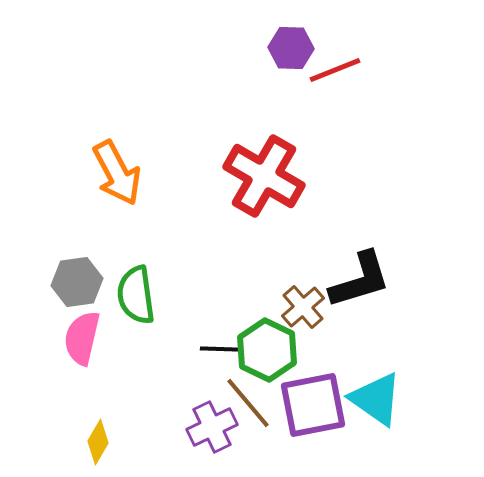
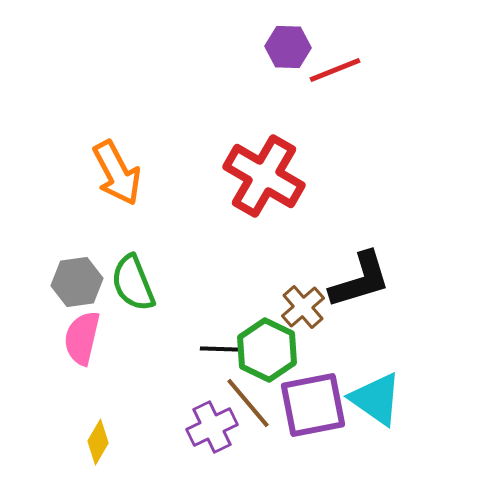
purple hexagon: moved 3 px left, 1 px up
green semicircle: moved 3 px left, 12 px up; rotated 14 degrees counterclockwise
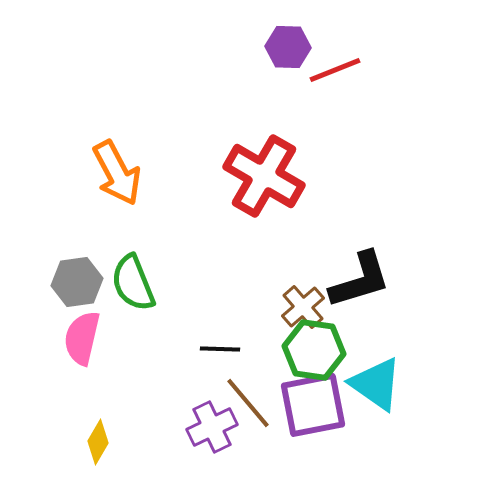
green hexagon: moved 47 px right; rotated 18 degrees counterclockwise
cyan triangle: moved 15 px up
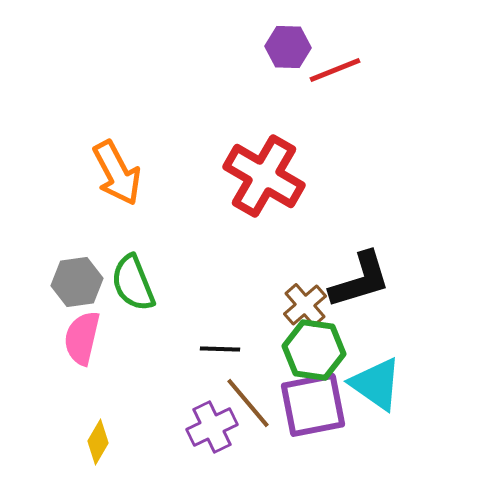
brown cross: moved 2 px right, 2 px up
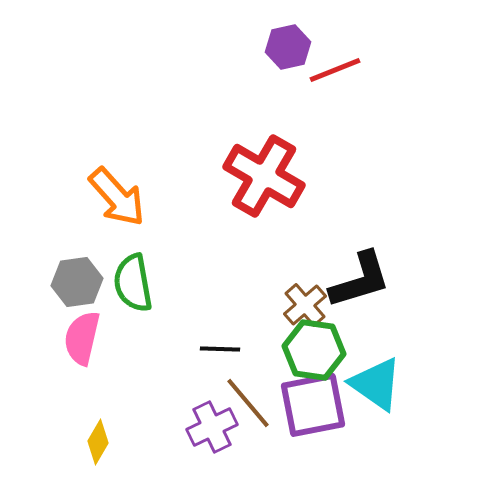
purple hexagon: rotated 15 degrees counterclockwise
orange arrow: moved 24 px down; rotated 14 degrees counterclockwise
green semicircle: rotated 12 degrees clockwise
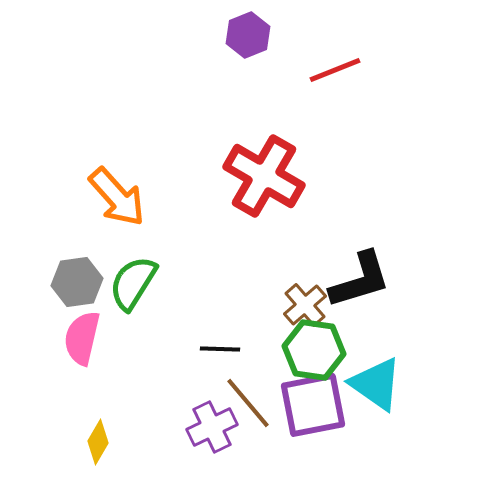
purple hexagon: moved 40 px left, 12 px up; rotated 9 degrees counterclockwise
green semicircle: rotated 42 degrees clockwise
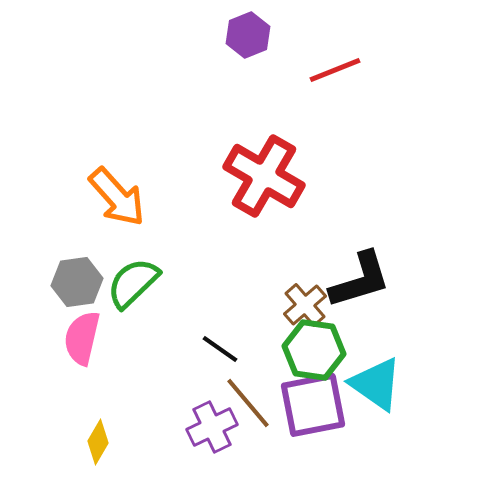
green semicircle: rotated 14 degrees clockwise
black line: rotated 33 degrees clockwise
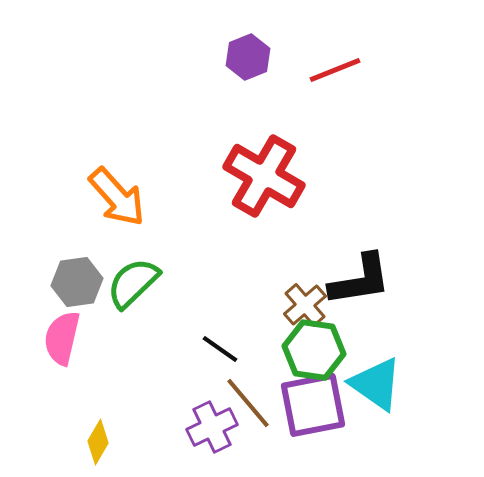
purple hexagon: moved 22 px down
black L-shape: rotated 8 degrees clockwise
pink semicircle: moved 20 px left
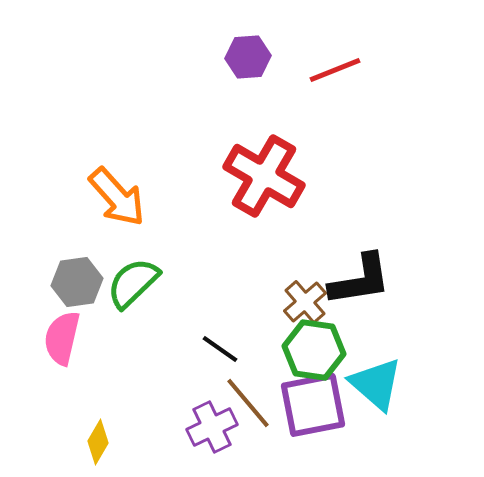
purple hexagon: rotated 18 degrees clockwise
brown cross: moved 3 px up
cyan triangle: rotated 6 degrees clockwise
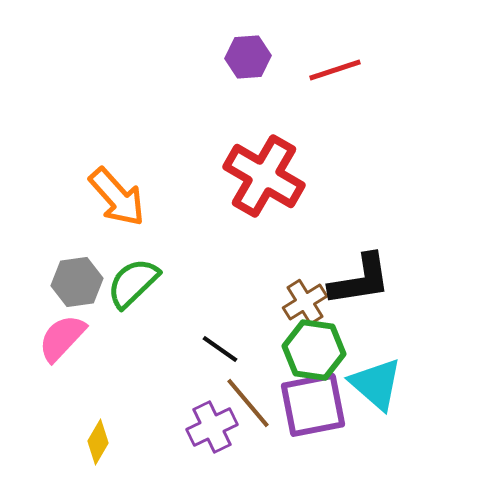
red line: rotated 4 degrees clockwise
brown cross: rotated 9 degrees clockwise
pink semicircle: rotated 30 degrees clockwise
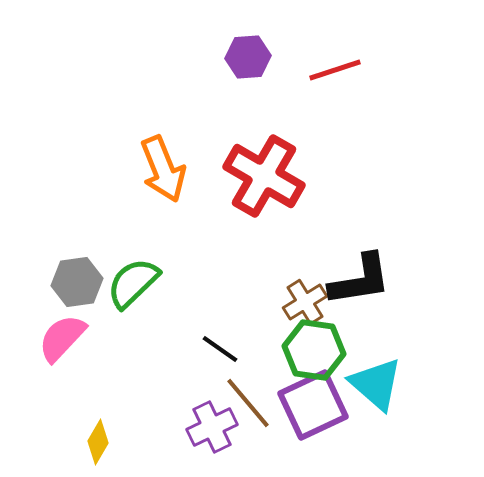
orange arrow: moved 46 px right, 28 px up; rotated 20 degrees clockwise
purple square: rotated 14 degrees counterclockwise
